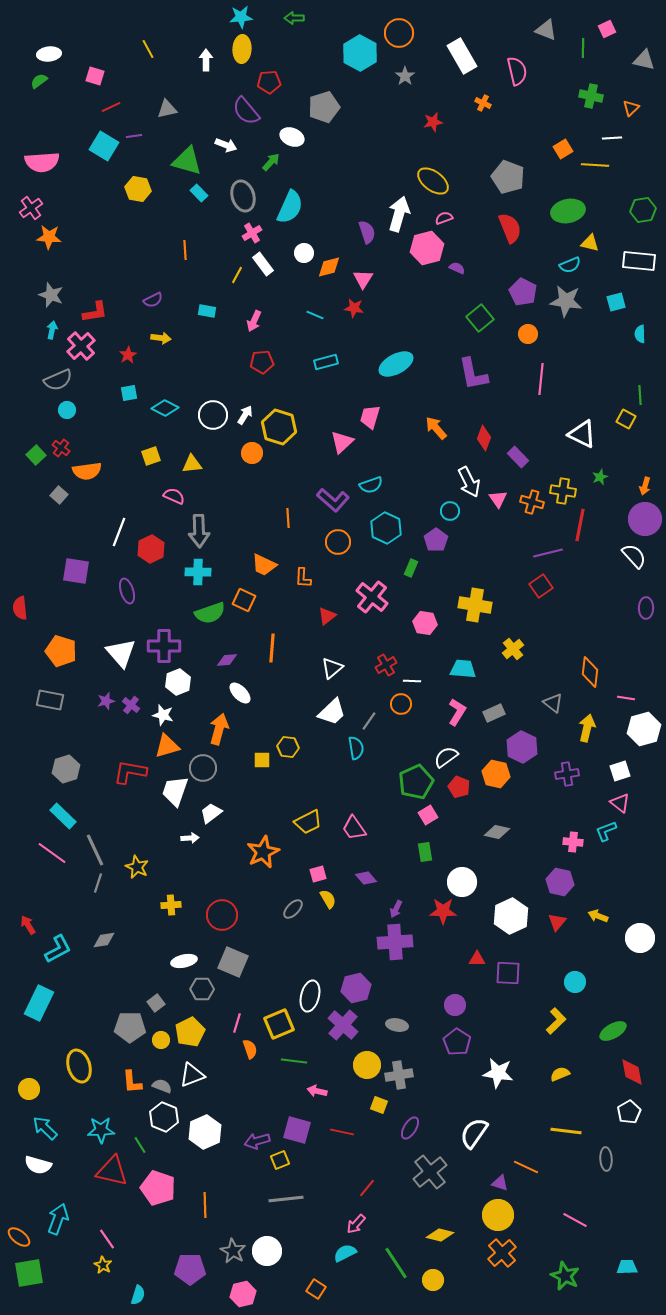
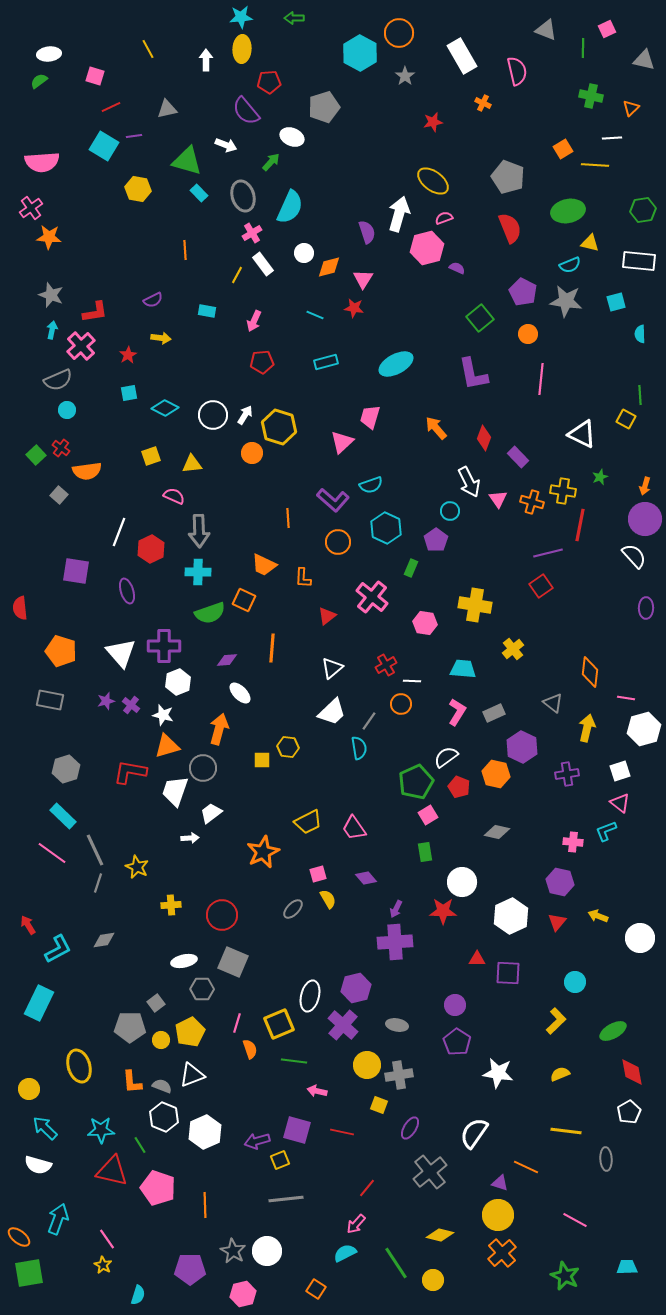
cyan semicircle at (356, 748): moved 3 px right
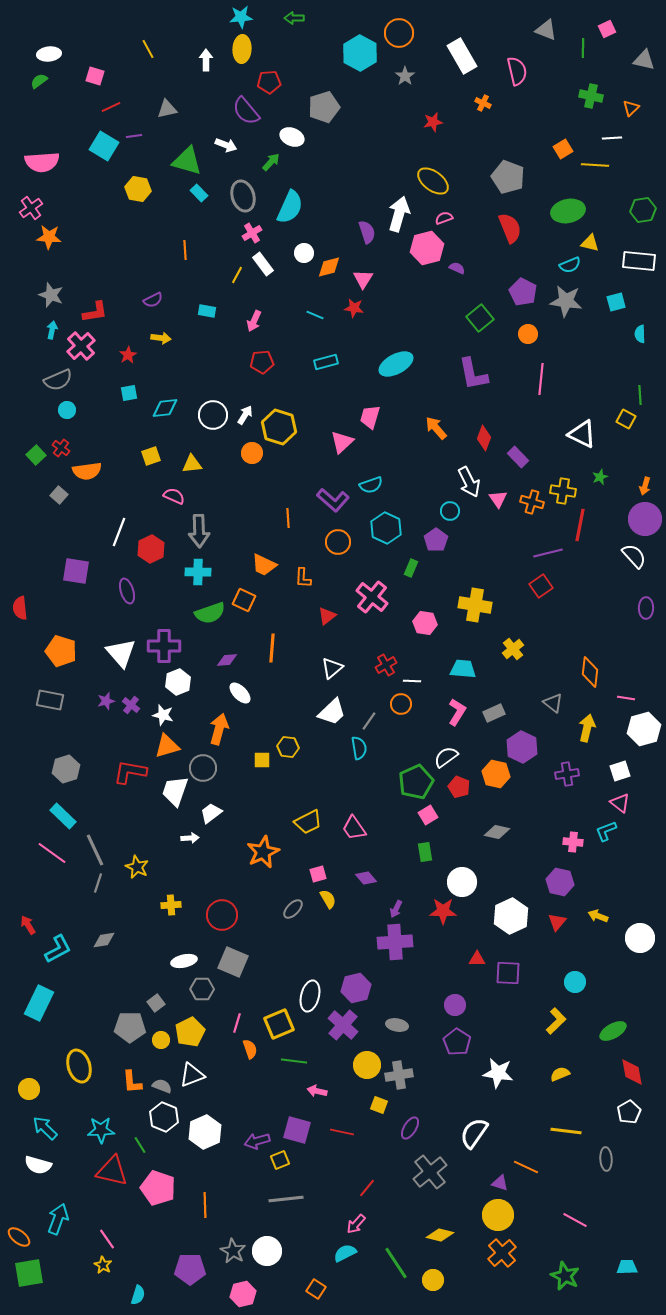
cyan diamond at (165, 408): rotated 32 degrees counterclockwise
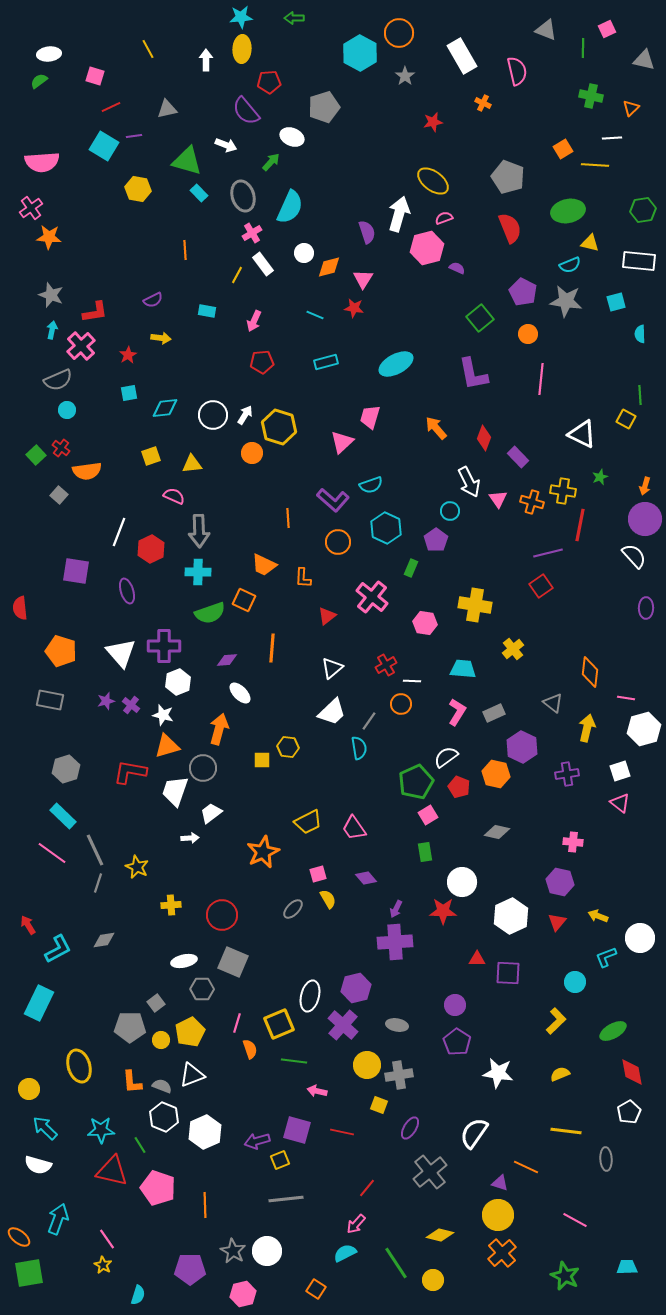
cyan L-shape at (606, 831): moved 126 px down
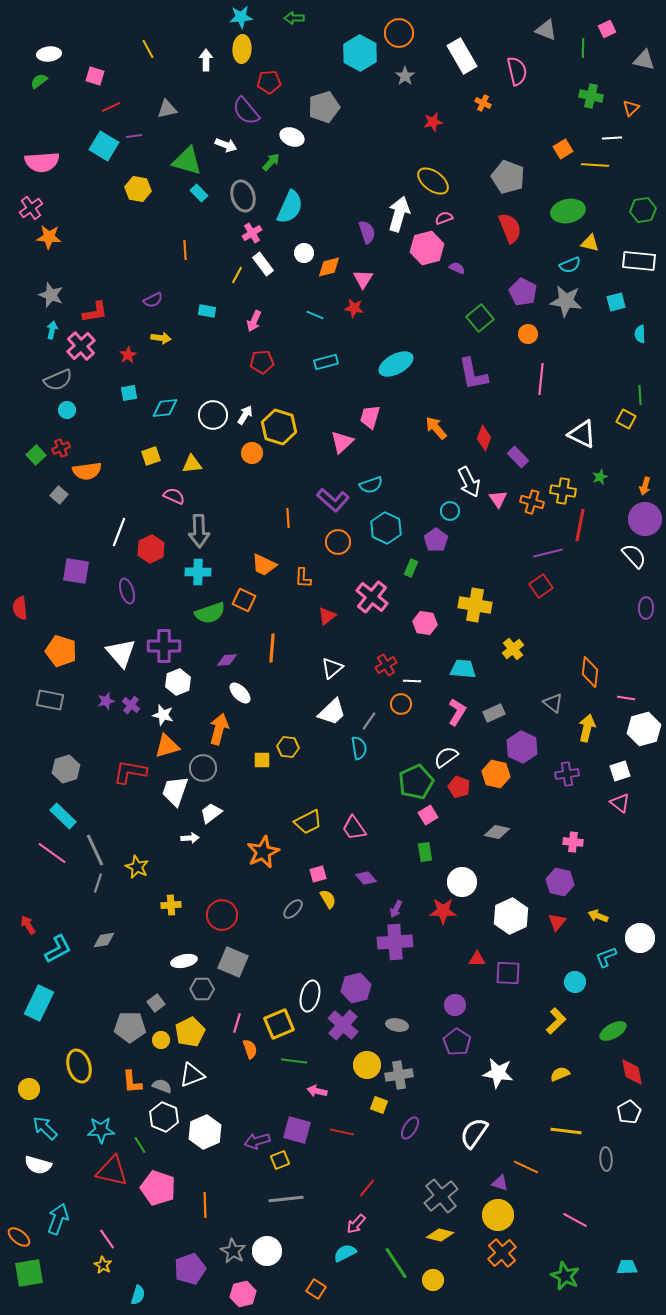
red cross at (61, 448): rotated 30 degrees clockwise
gray cross at (430, 1172): moved 11 px right, 24 px down
purple pentagon at (190, 1269): rotated 20 degrees counterclockwise
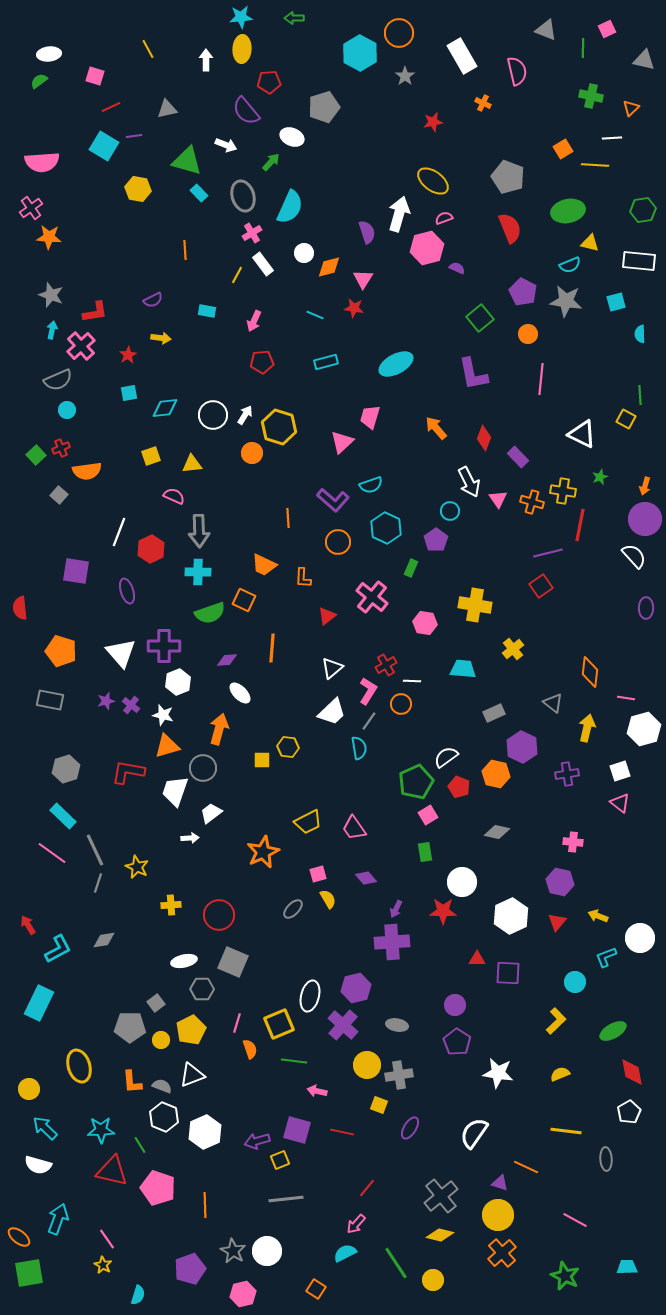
pink L-shape at (457, 712): moved 89 px left, 21 px up
red L-shape at (130, 772): moved 2 px left
red circle at (222, 915): moved 3 px left
purple cross at (395, 942): moved 3 px left
yellow pentagon at (190, 1032): moved 1 px right, 2 px up
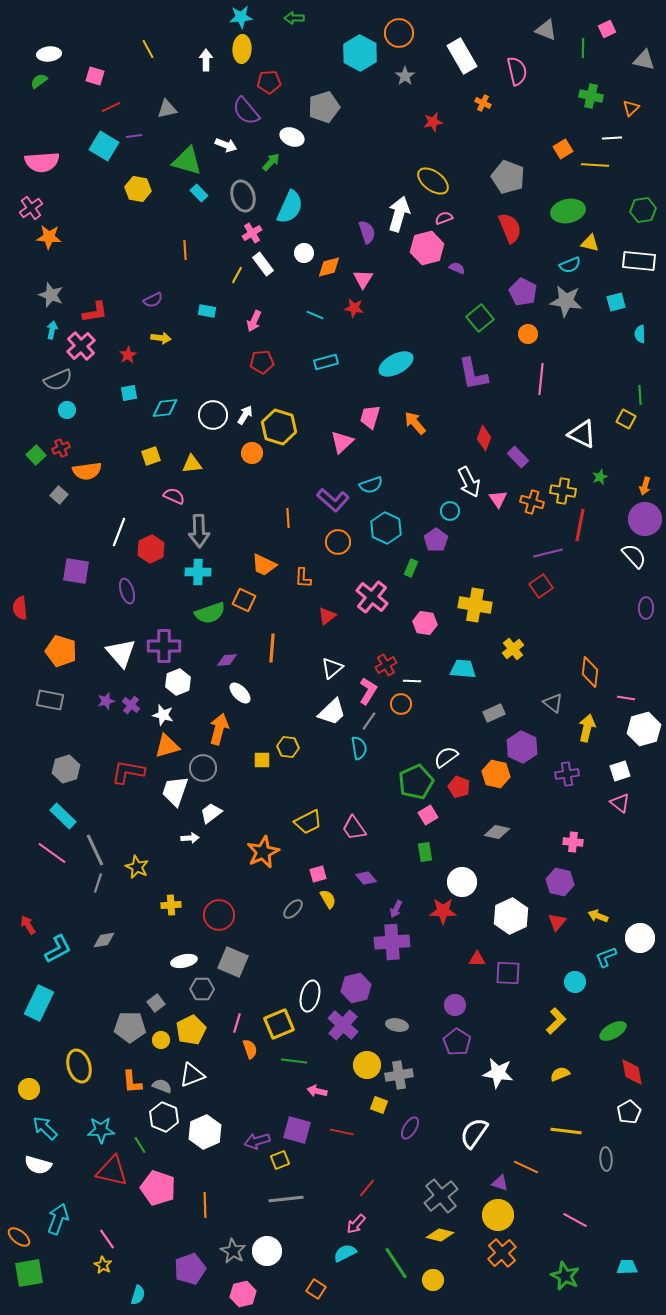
orange arrow at (436, 428): moved 21 px left, 5 px up
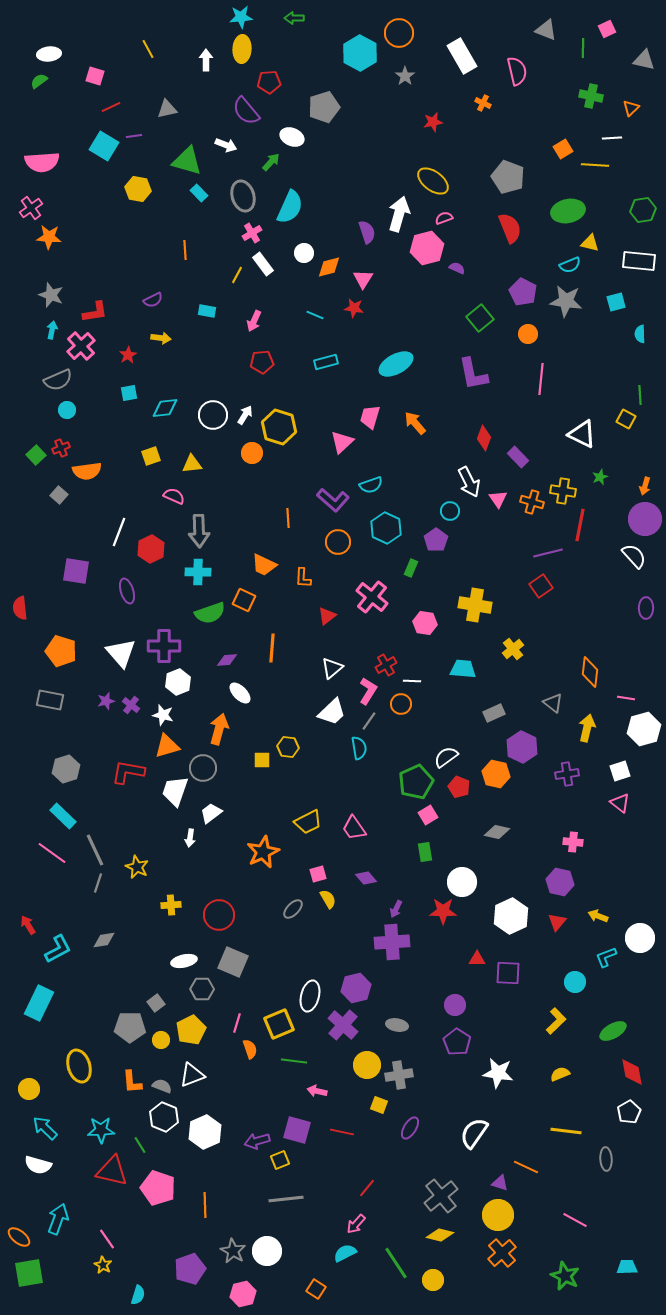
white arrow at (190, 838): rotated 102 degrees clockwise
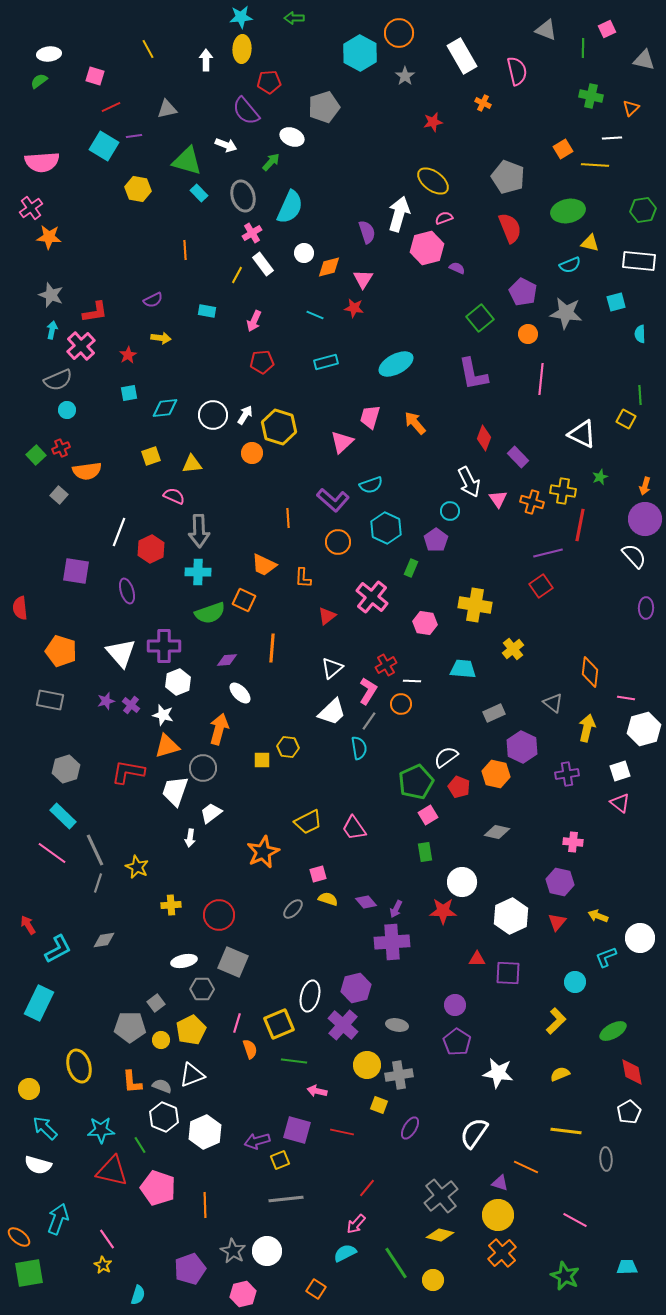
gray star at (566, 301): moved 12 px down
purple diamond at (366, 878): moved 24 px down
yellow semicircle at (328, 899): rotated 42 degrees counterclockwise
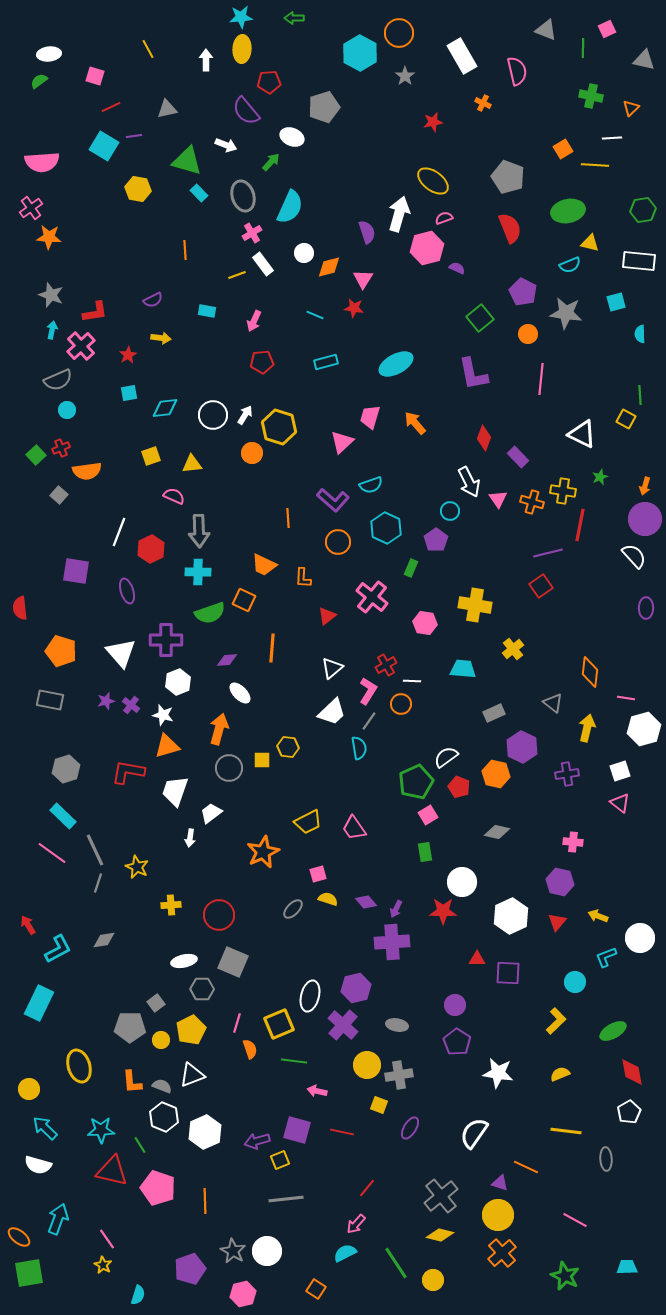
yellow line at (237, 275): rotated 42 degrees clockwise
purple cross at (164, 646): moved 2 px right, 6 px up
gray circle at (203, 768): moved 26 px right
orange line at (205, 1205): moved 4 px up
